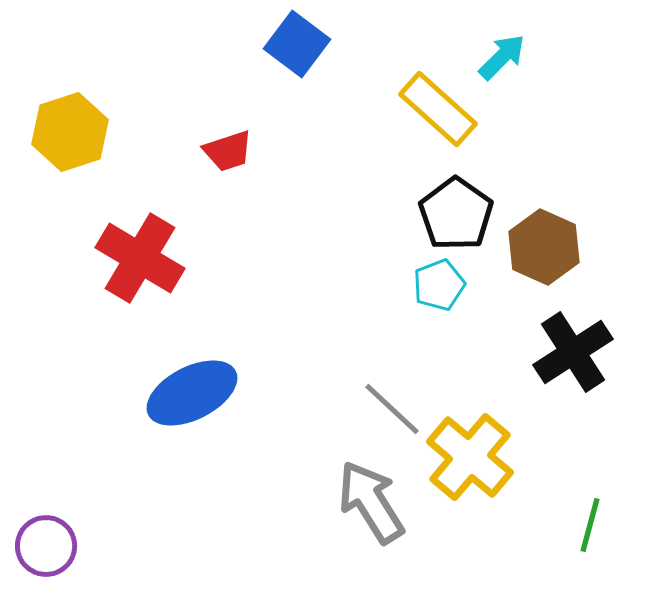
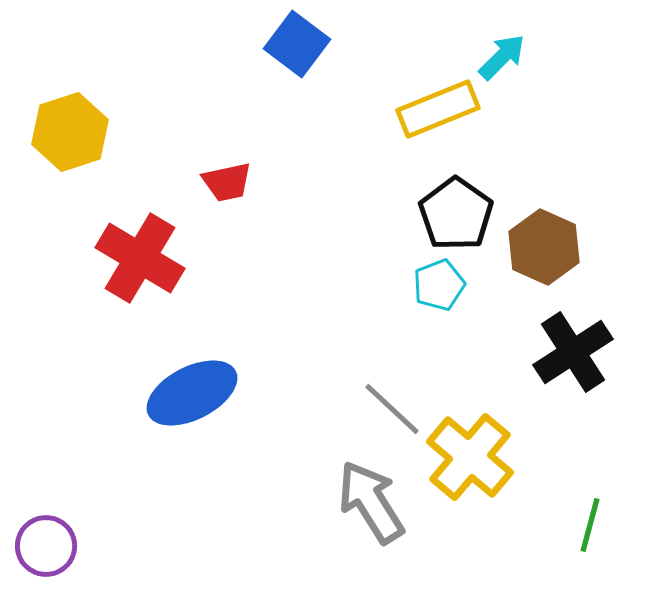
yellow rectangle: rotated 64 degrees counterclockwise
red trapezoid: moved 1 px left, 31 px down; rotated 6 degrees clockwise
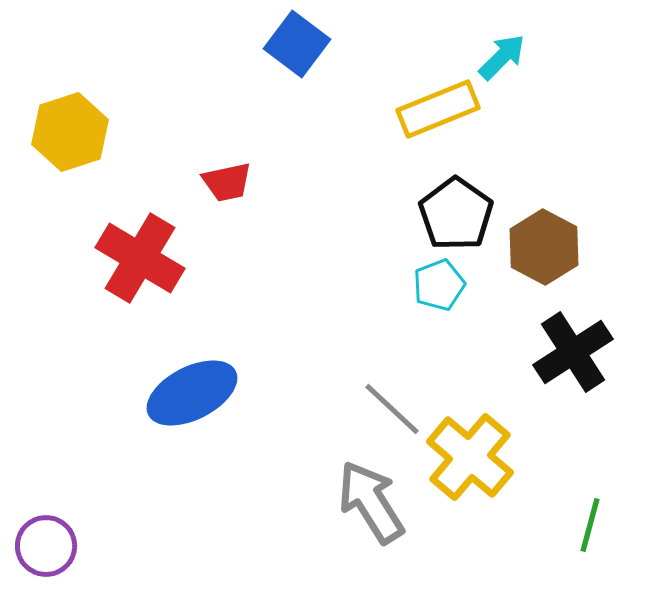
brown hexagon: rotated 4 degrees clockwise
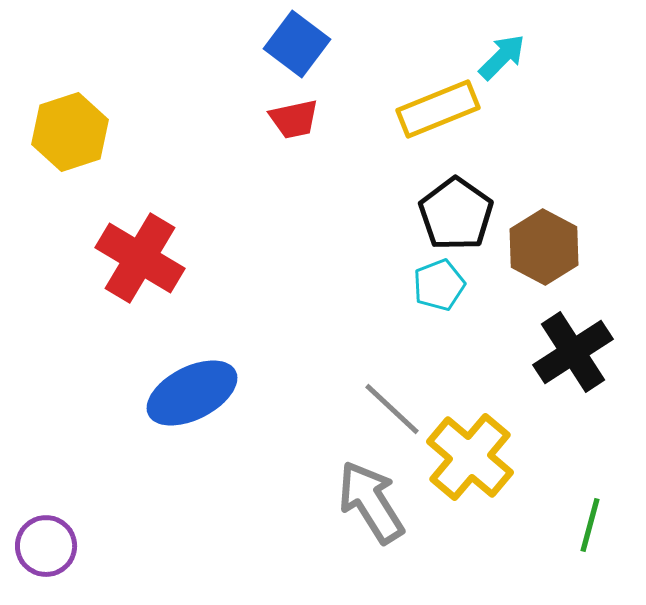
red trapezoid: moved 67 px right, 63 px up
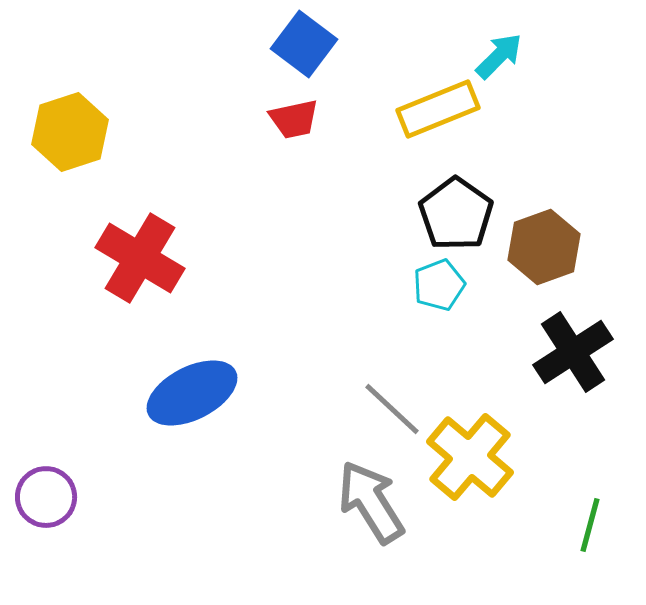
blue square: moved 7 px right
cyan arrow: moved 3 px left, 1 px up
brown hexagon: rotated 12 degrees clockwise
purple circle: moved 49 px up
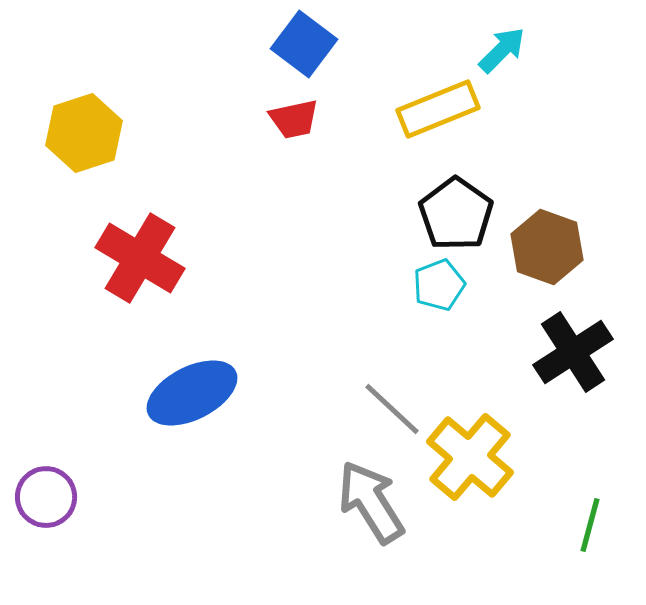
cyan arrow: moved 3 px right, 6 px up
yellow hexagon: moved 14 px right, 1 px down
brown hexagon: moved 3 px right; rotated 20 degrees counterclockwise
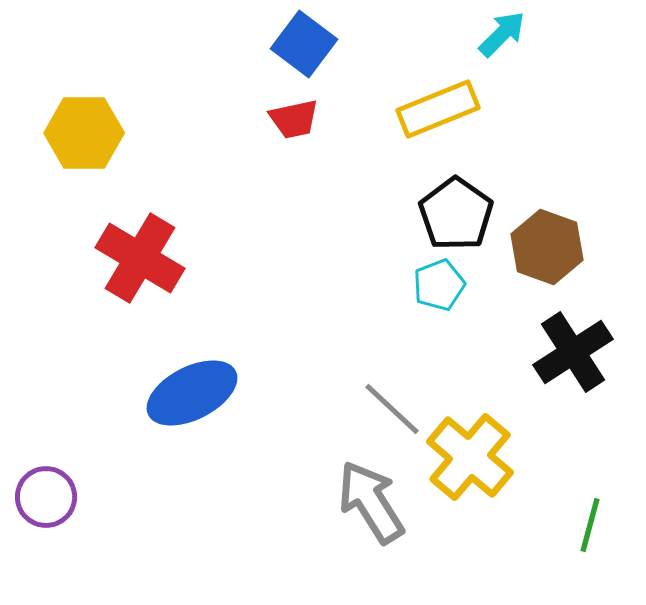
cyan arrow: moved 16 px up
yellow hexagon: rotated 18 degrees clockwise
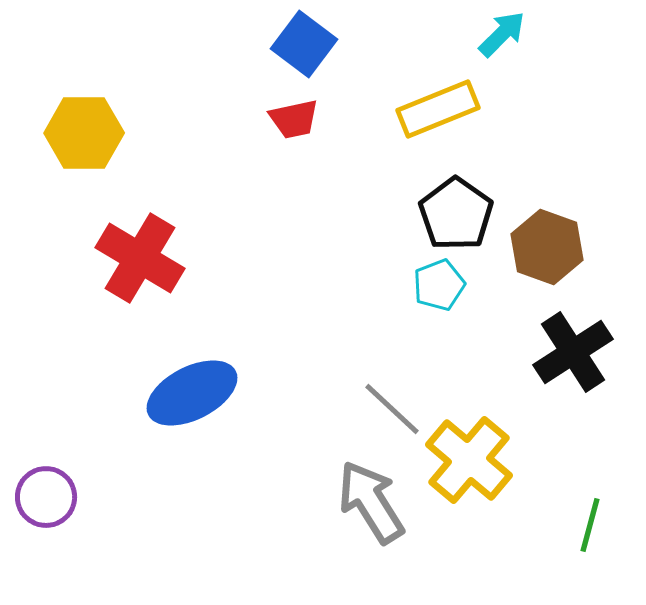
yellow cross: moved 1 px left, 3 px down
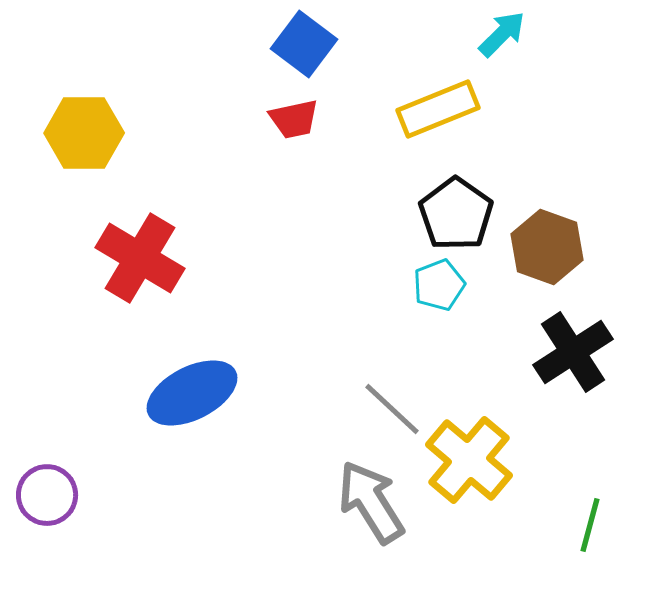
purple circle: moved 1 px right, 2 px up
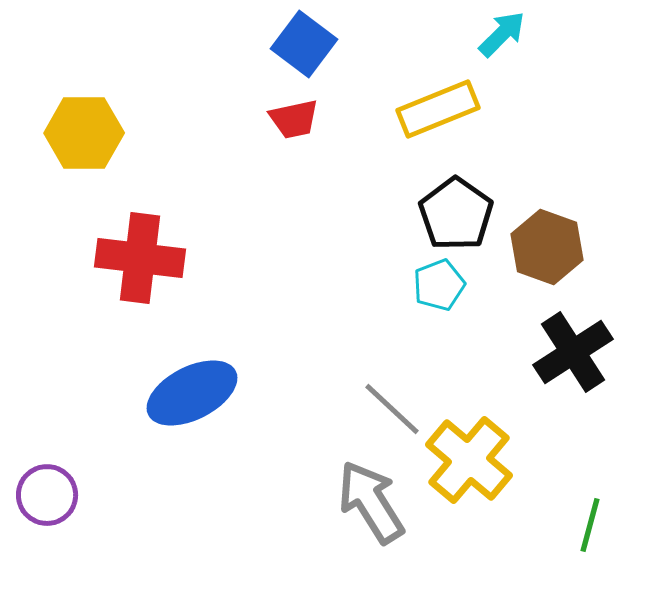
red cross: rotated 24 degrees counterclockwise
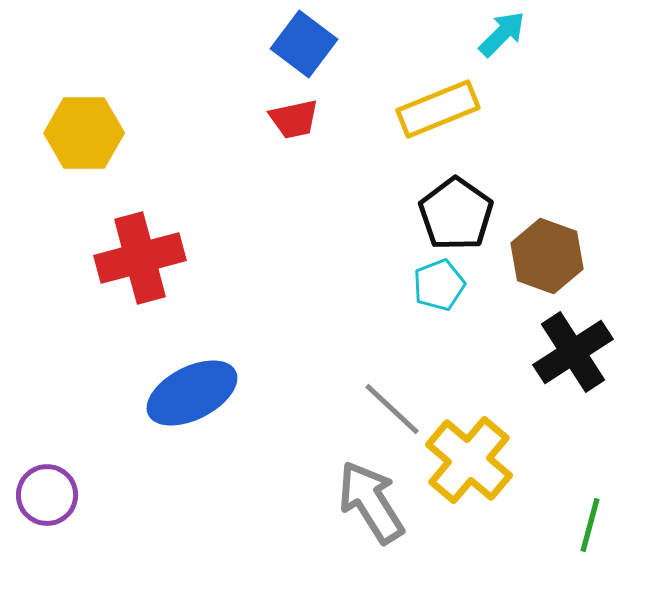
brown hexagon: moved 9 px down
red cross: rotated 22 degrees counterclockwise
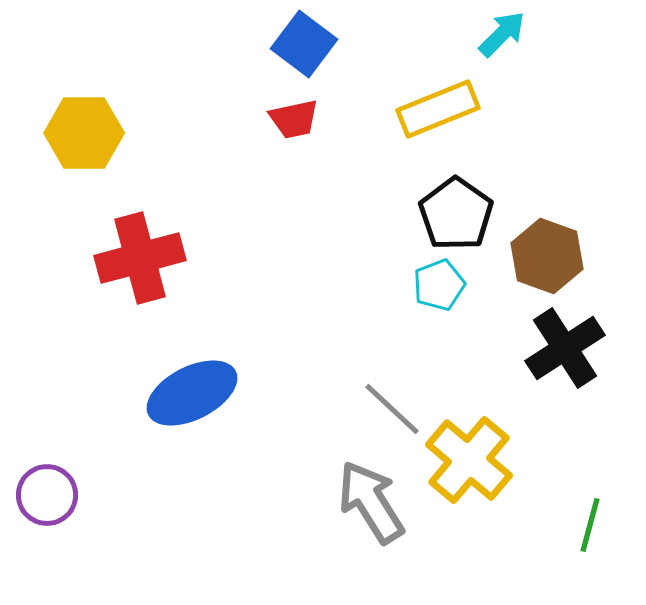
black cross: moved 8 px left, 4 px up
